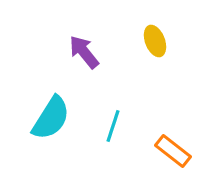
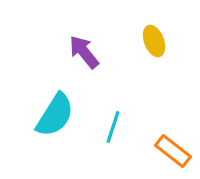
yellow ellipse: moved 1 px left
cyan semicircle: moved 4 px right, 3 px up
cyan line: moved 1 px down
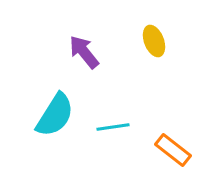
cyan line: rotated 64 degrees clockwise
orange rectangle: moved 1 px up
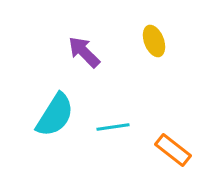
purple arrow: rotated 6 degrees counterclockwise
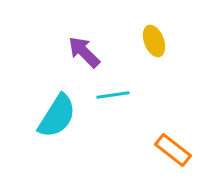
cyan semicircle: moved 2 px right, 1 px down
cyan line: moved 32 px up
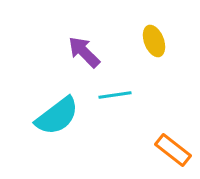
cyan line: moved 2 px right
cyan semicircle: rotated 21 degrees clockwise
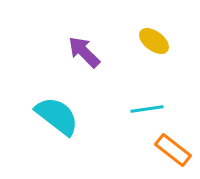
yellow ellipse: rotated 32 degrees counterclockwise
cyan line: moved 32 px right, 14 px down
cyan semicircle: rotated 105 degrees counterclockwise
